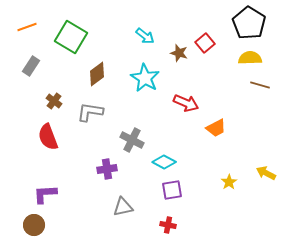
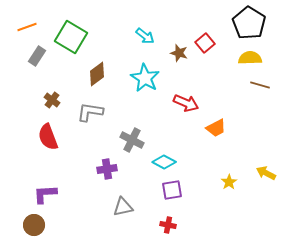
gray rectangle: moved 6 px right, 10 px up
brown cross: moved 2 px left, 1 px up
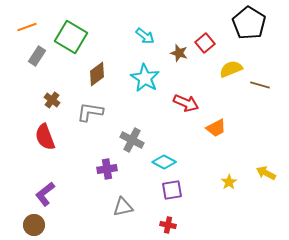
yellow semicircle: moved 19 px left, 11 px down; rotated 20 degrees counterclockwise
red semicircle: moved 3 px left
purple L-shape: rotated 35 degrees counterclockwise
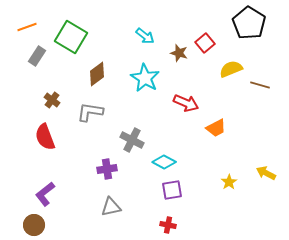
gray triangle: moved 12 px left
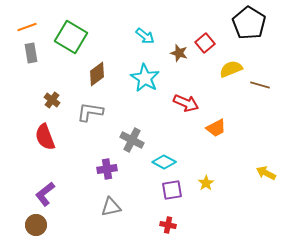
gray rectangle: moved 6 px left, 3 px up; rotated 42 degrees counterclockwise
yellow star: moved 23 px left, 1 px down
brown circle: moved 2 px right
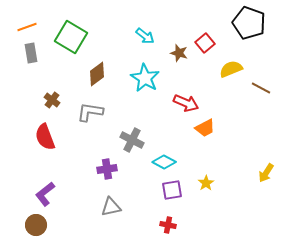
black pentagon: rotated 12 degrees counterclockwise
brown line: moved 1 px right, 3 px down; rotated 12 degrees clockwise
orange trapezoid: moved 11 px left
yellow arrow: rotated 84 degrees counterclockwise
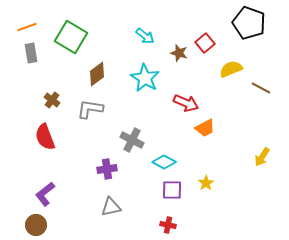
gray L-shape: moved 3 px up
yellow arrow: moved 4 px left, 16 px up
purple square: rotated 10 degrees clockwise
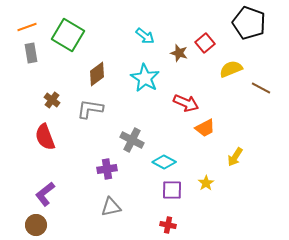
green square: moved 3 px left, 2 px up
yellow arrow: moved 27 px left
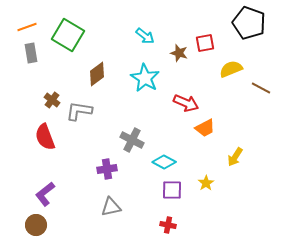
red square: rotated 30 degrees clockwise
gray L-shape: moved 11 px left, 2 px down
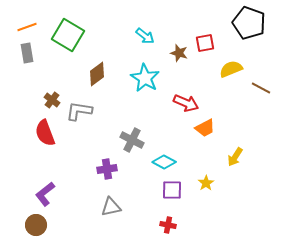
gray rectangle: moved 4 px left
red semicircle: moved 4 px up
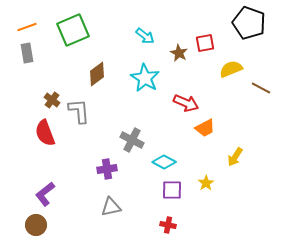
green square: moved 5 px right, 5 px up; rotated 36 degrees clockwise
brown star: rotated 12 degrees clockwise
gray L-shape: rotated 76 degrees clockwise
